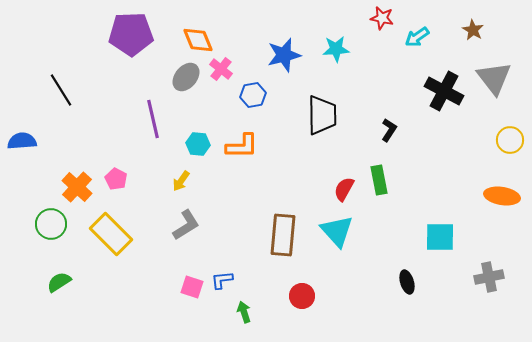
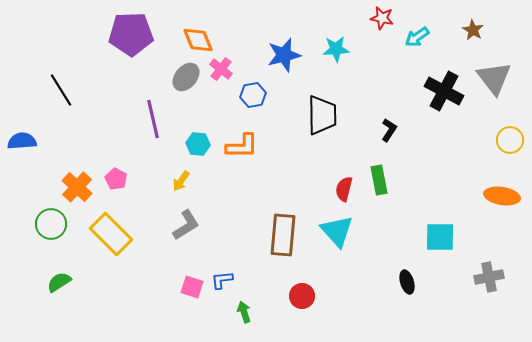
red semicircle: rotated 15 degrees counterclockwise
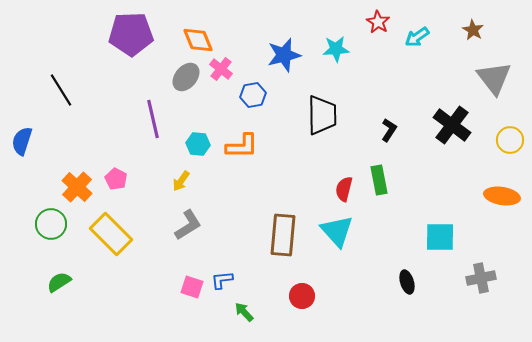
red star: moved 4 px left, 4 px down; rotated 20 degrees clockwise
black cross: moved 8 px right, 34 px down; rotated 9 degrees clockwise
blue semicircle: rotated 68 degrees counterclockwise
gray L-shape: moved 2 px right
gray cross: moved 8 px left, 1 px down
green arrow: rotated 25 degrees counterclockwise
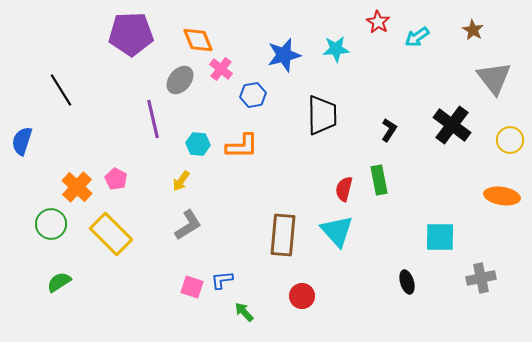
gray ellipse: moved 6 px left, 3 px down
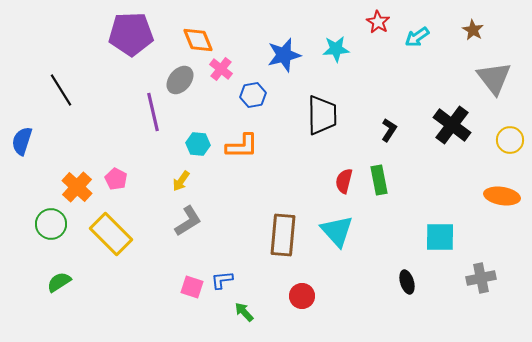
purple line: moved 7 px up
red semicircle: moved 8 px up
gray L-shape: moved 4 px up
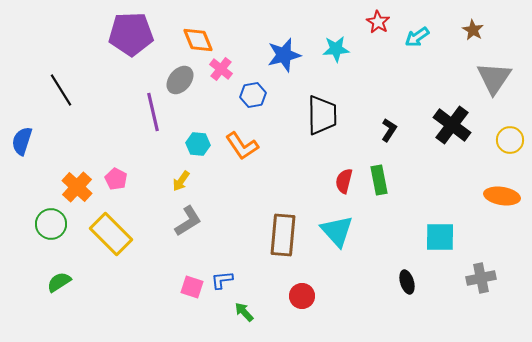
gray triangle: rotated 12 degrees clockwise
orange L-shape: rotated 56 degrees clockwise
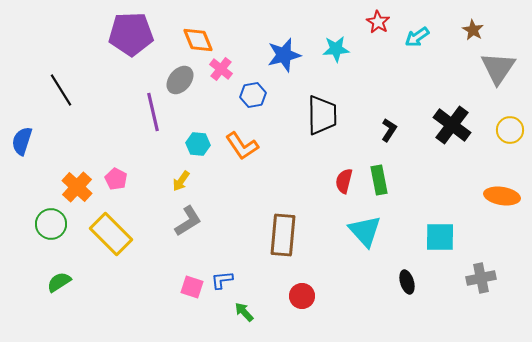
gray triangle: moved 4 px right, 10 px up
yellow circle: moved 10 px up
cyan triangle: moved 28 px right
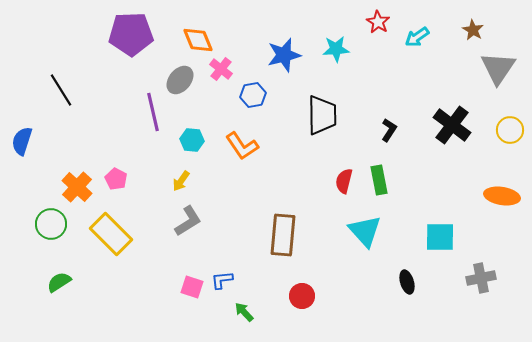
cyan hexagon: moved 6 px left, 4 px up
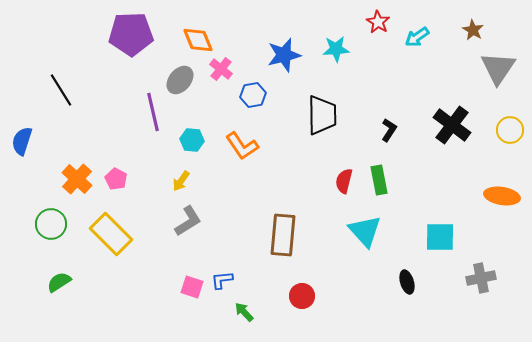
orange cross: moved 8 px up
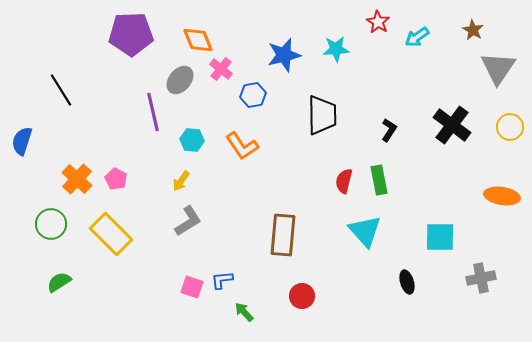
yellow circle: moved 3 px up
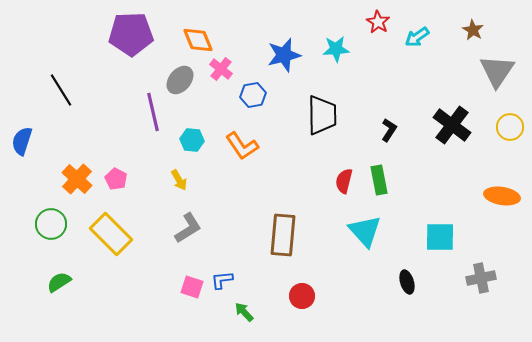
gray triangle: moved 1 px left, 3 px down
yellow arrow: moved 2 px left, 1 px up; rotated 65 degrees counterclockwise
gray L-shape: moved 7 px down
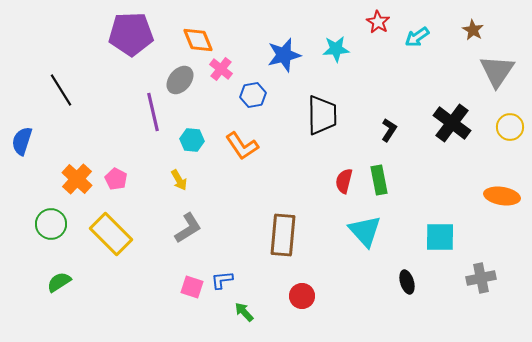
black cross: moved 2 px up
